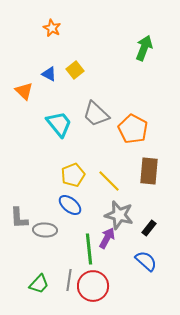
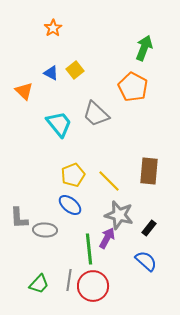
orange star: moved 1 px right; rotated 12 degrees clockwise
blue triangle: moved 2 px right, 1 px up
orange pentagon: moved 42 px up
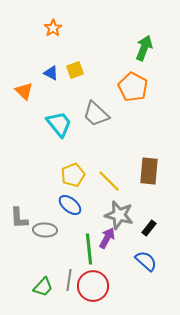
yellow square: rotated 18 degrees clockwise
green trapezoid: moved 4 px right, 3 px down
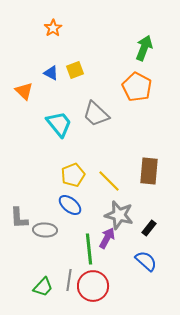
orange pentagon: moved 4 px right
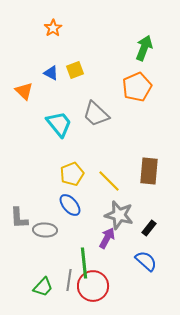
orange pentagon: rotated 20 degrees clockwise
yellow pentagon: moved 1 px left, 1 px up
blue ellipse: rotated 10 degrees clockwise
green line: moved 5 px left, 14 px down
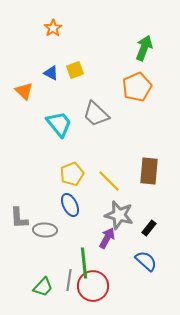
blue ellipse: rotated 15 degrees clockwise
